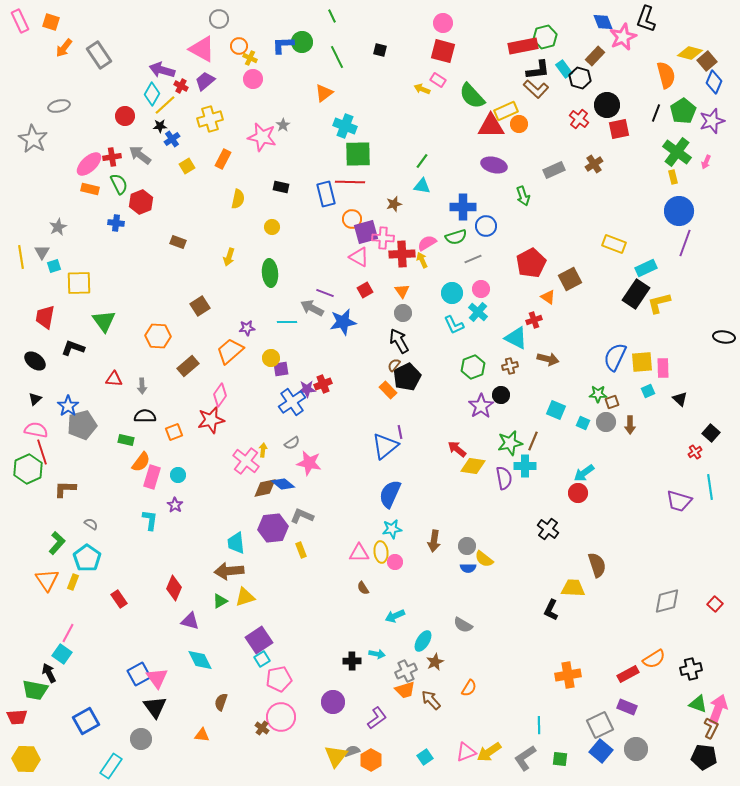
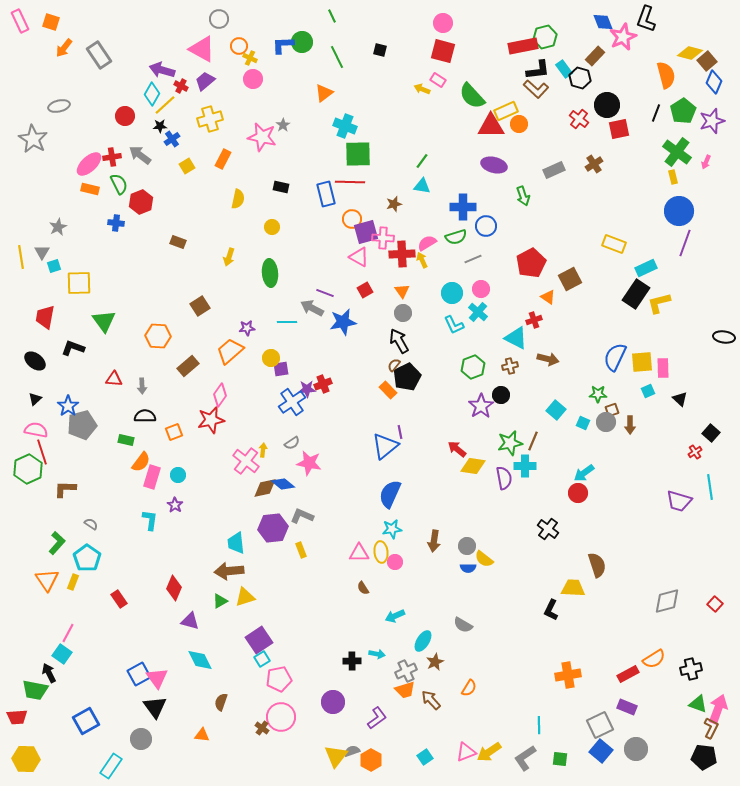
brown square at (612, 402): moved 8 px down
cyan square at (556, 410): rotated 18 degrees clockwise
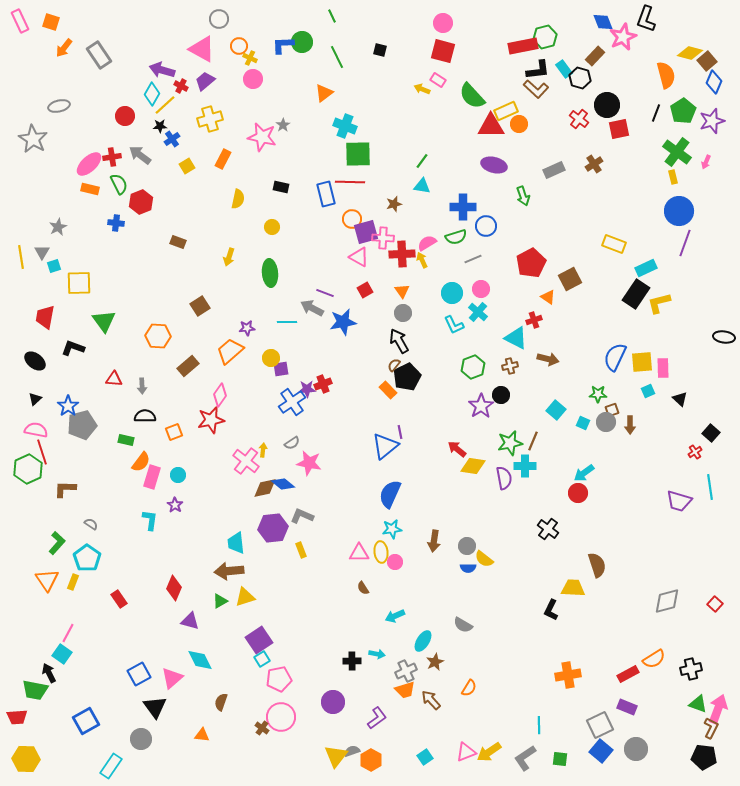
pink triangle at (157, 678): moved 15 px right; rotated 25 degrees clockwise
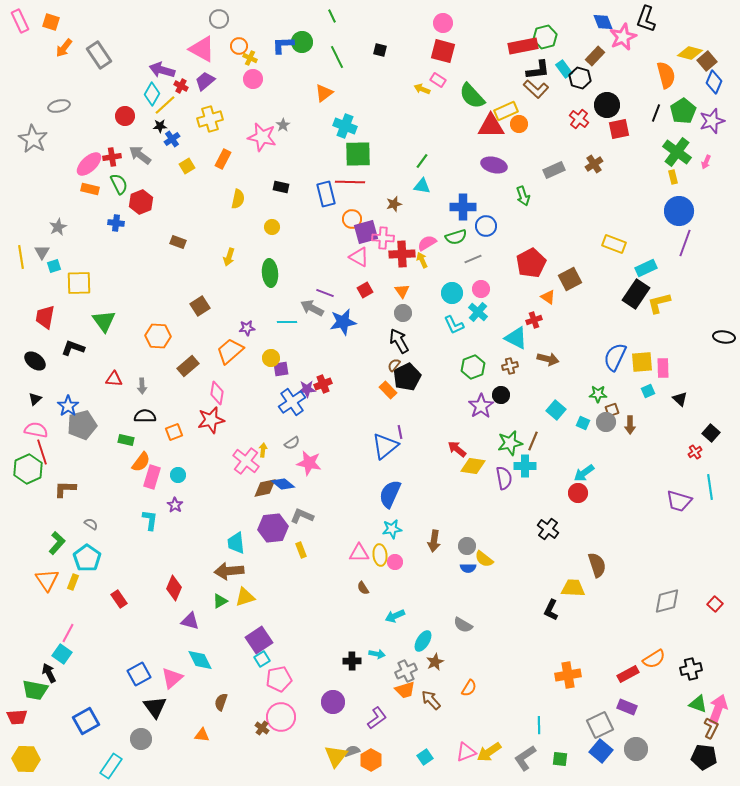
pink diamond at (220, 395): moved 3 px left, 2 px up; rotated 25 degrees counterclockwise
yellow ellipse at (381, 552): moved 1 px left, 3 px down
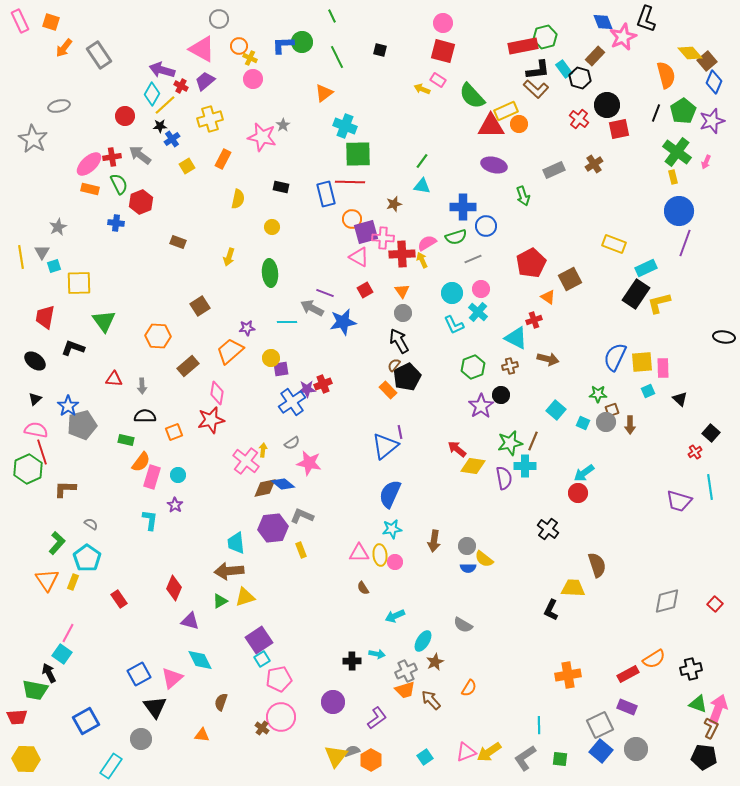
yellow diamond at (690, 53): rotated 35 degrees clockwise
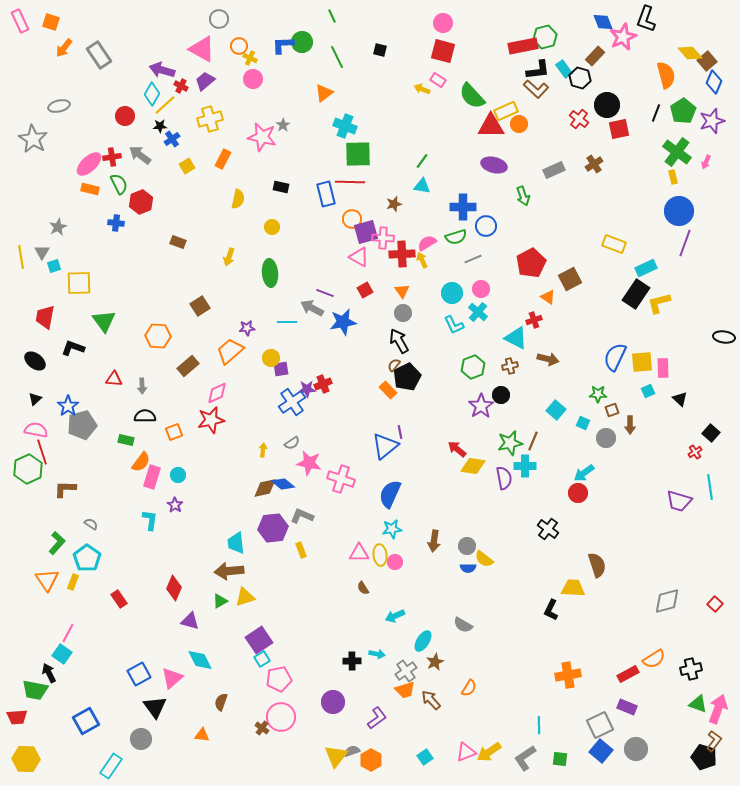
pink diamond at (217, 393): rotated 55 degrees clockwise
gray circle at (606, 422): moved 16 px down
pink cross at (246, 461): moved 95 px right, 18 px down; rotated 20 degrees counterclockwise
gray cross at (406, 671): rotated 10 degrees counterclockwise
brown L-shape at (711, 728): moved 3 px right, 13 px down; rotated 10 degrees clockwise
black pentagon at (704, 757): rotated 10 degrees clockwise
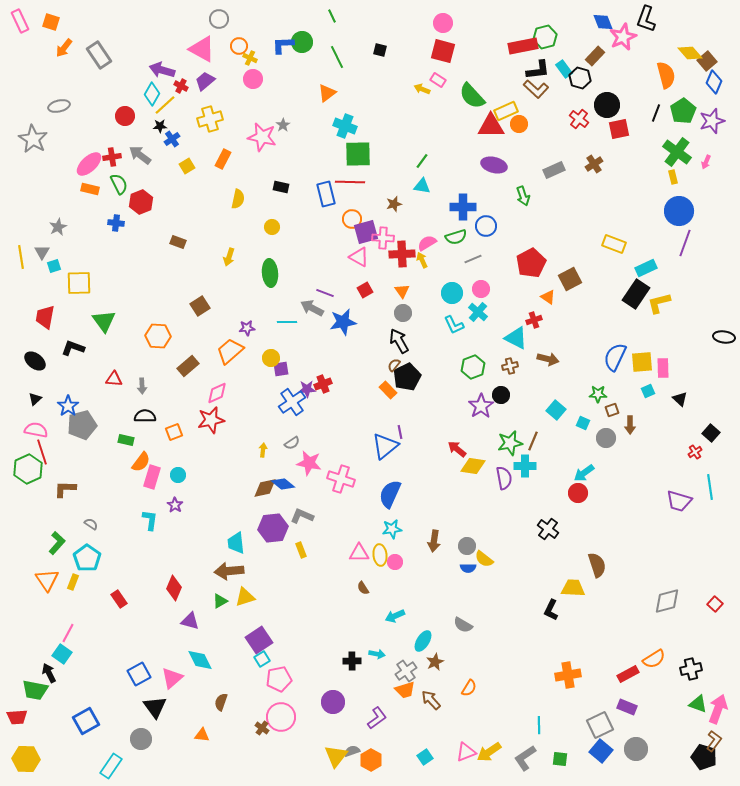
orange triangle at (324, 93): moved 3 px right
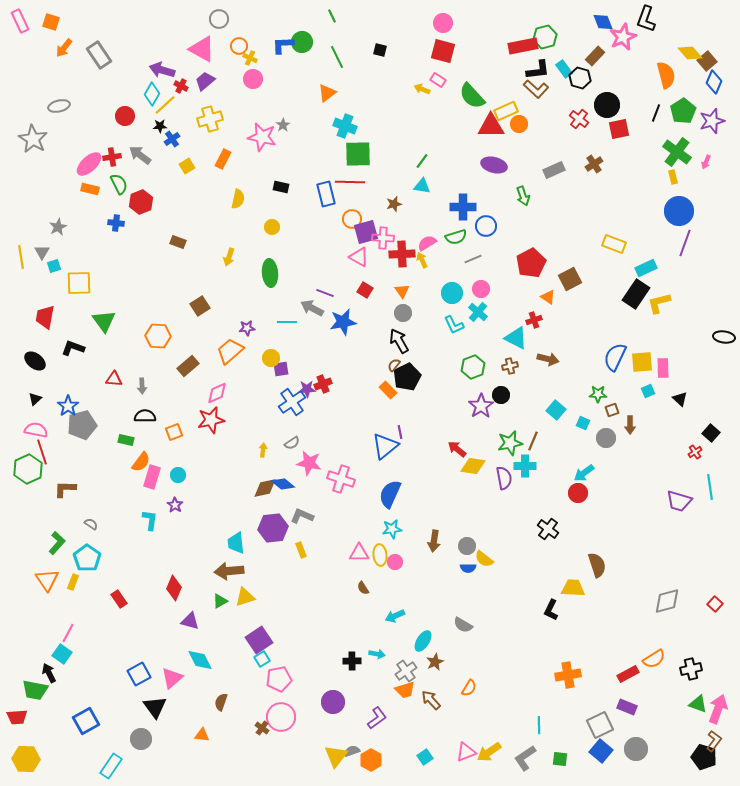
red square at (365, 290): rotated 28 degrees counterclockwise
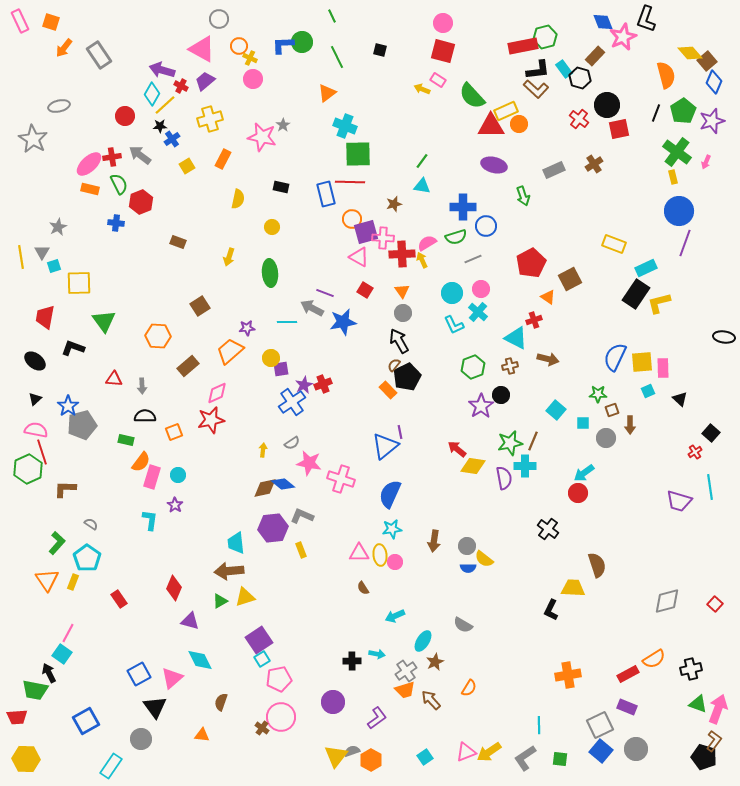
purple star at (307, 389): moved 3 px left, 4 px up; rotated 24 degrees counterclockwise
cyan square at (583, 423): rotated 24 degrees counterclockwise
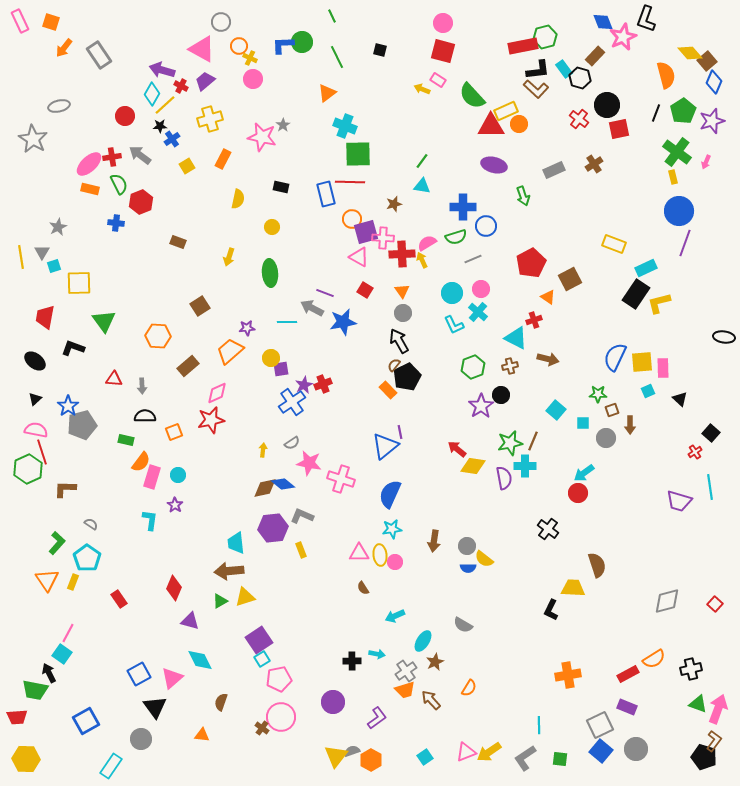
gray circle at (219, 19): moved 2 px right, 3 px down
